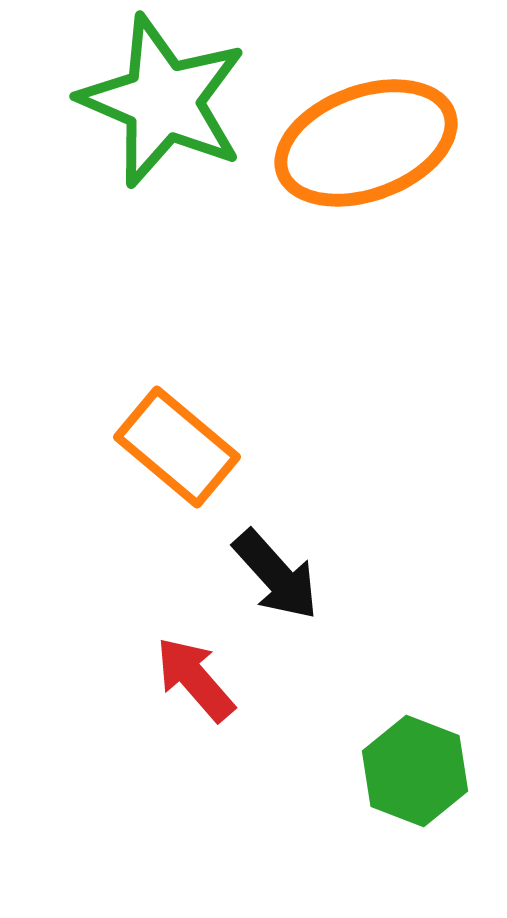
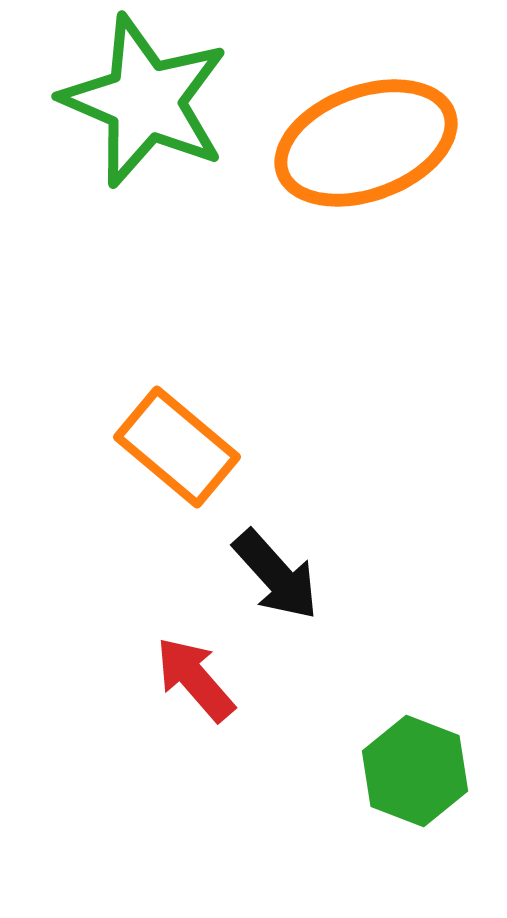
green star: moved 18 px left
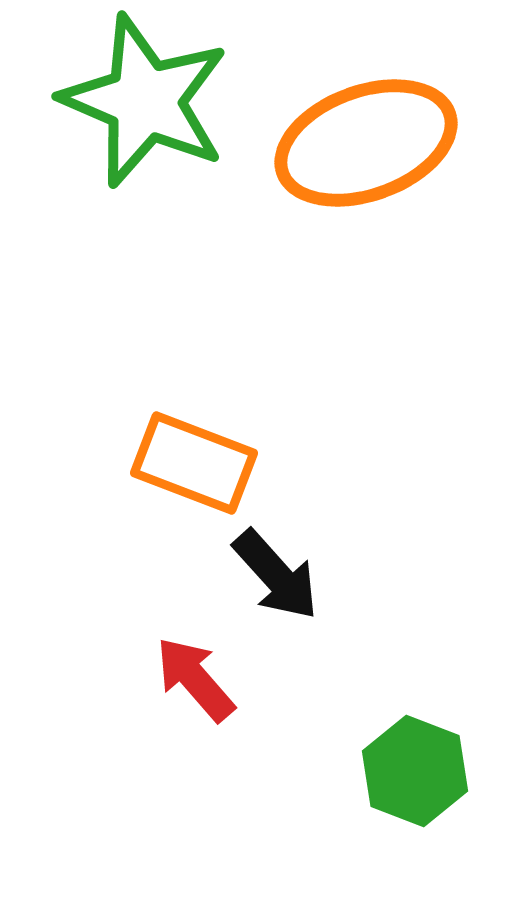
orange rectangle: moved 17 px right, 16 px down; rotated 19 degrees counterclockwise
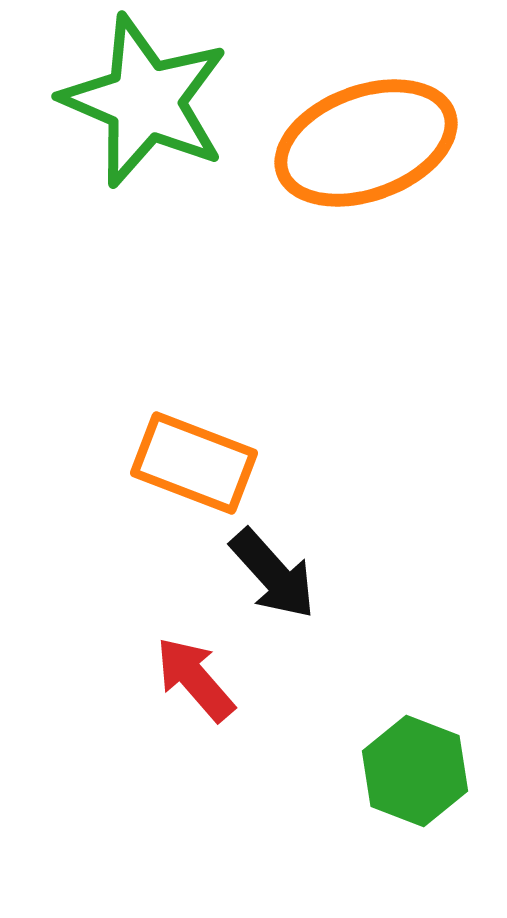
black arrow: moved 3 px left, 1 px up
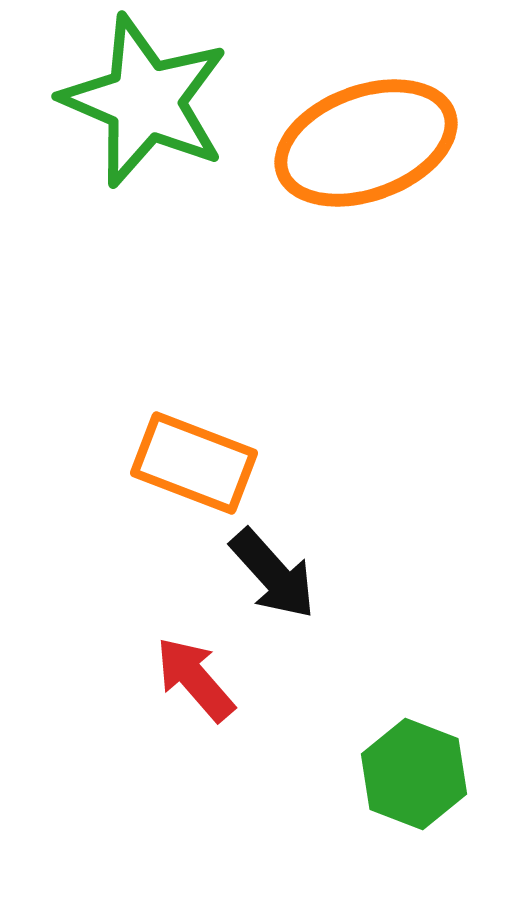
green hexagon: moved 1 px left, 3 px down
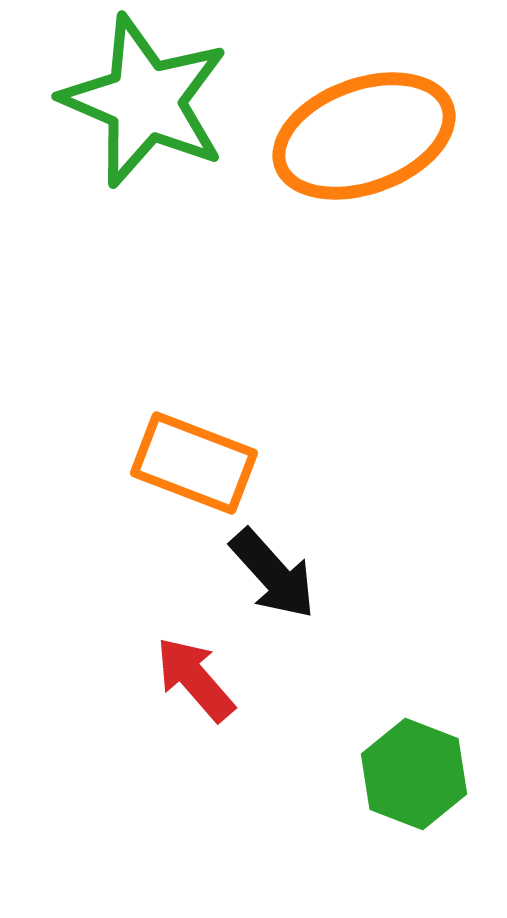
orange ellipse: moved 2 px left, 7 px up
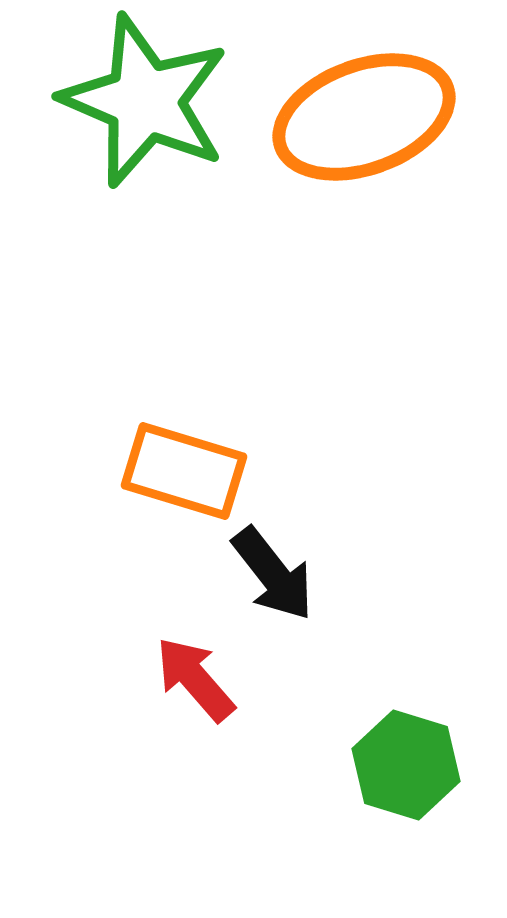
orange ellipse: moved 19 px up
orange rectangle: moved 10 px left, 8 px down; rotated 4 degrees counterclockwise
black arrow: rotated 4 degrees clockwise
green hexagon: moved 8 px left, 9 px up; rotated 4 degrees counterclockwise
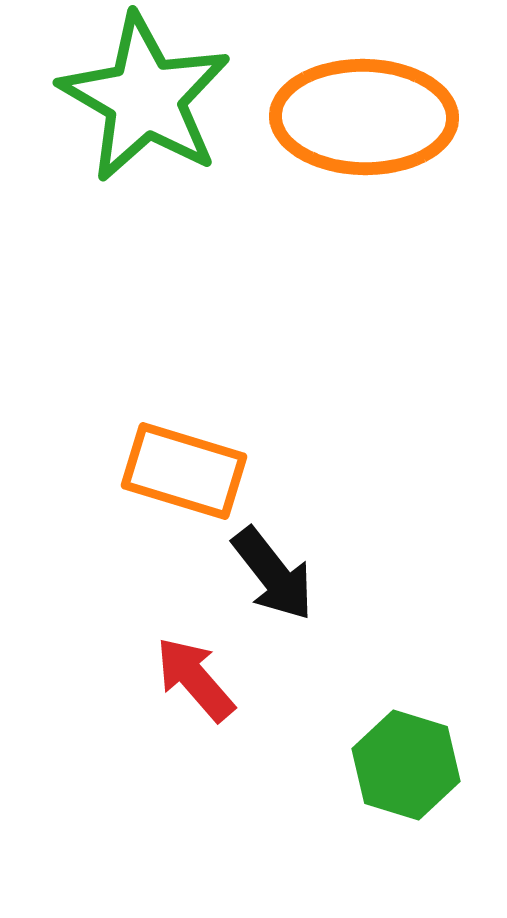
green star: moved 3 px up; rotated 7 degrees clockwise
orange ellipse: rotated 21 degrees clockwise
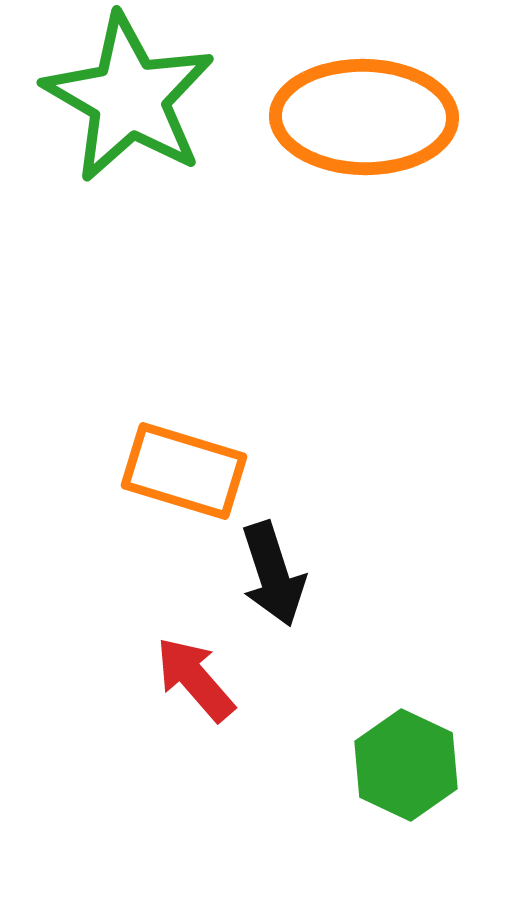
green star: moved 16 px left
black arrow: rotated 20 degrees clockwise
green hexagon: rotated 8 degrees clockwise
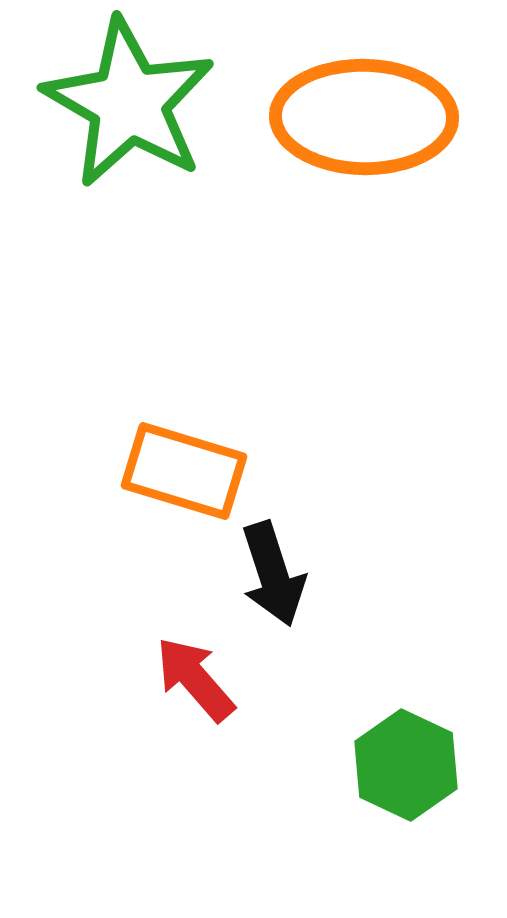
green star: moved 5 px down
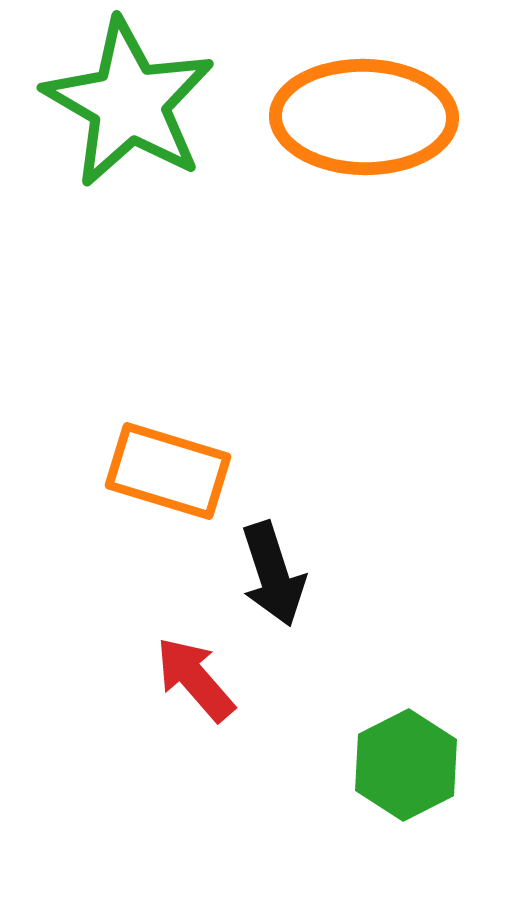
orange rectangle: moved 16 px left
green hexagon: rotated 8 degrees clockwise
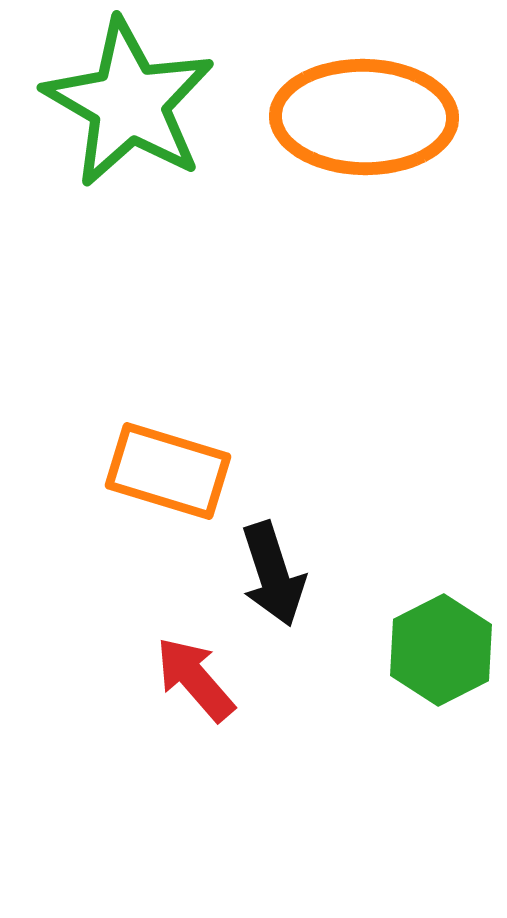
green hexagon: moved 35 px right, 115 px up
